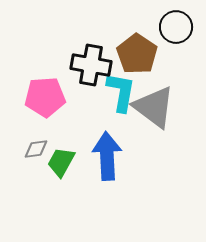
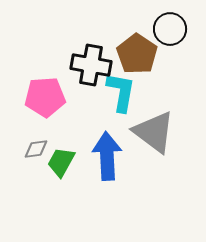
black circle: moved 6 px left, 2 px down
gray triangle: moved 25 px down
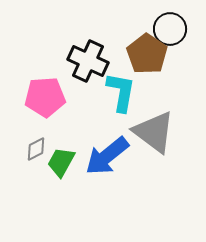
brown pentagon: moved 10 px right
black cross: moved 3 px left, 4 px up; rotated 15 degrees clockwise
gray diamond: rotated 20 degrees counterclockwise
blue arrow: rotated 126 degrees counterclockwise
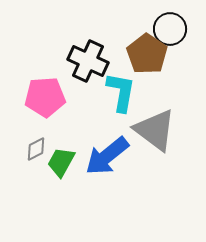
gray triangle: moved 1 px right, 2 px up
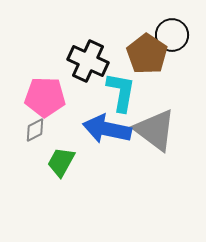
black circle: moved 2 px right, 6 px down
pink pentagon: rotated 6 degrees clockwise
gray diamond: moved 1 px left, 19 px up
blue arrow: moved 27 px up; rotated 51 degrees clockwise
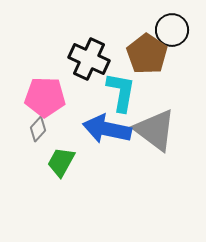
black circle: moved 5 px up
black cross: moved 1 px right, 2 px up
gray diamond: moved 3 px right, 1 px up; rotated 20 degrees counterclockwise
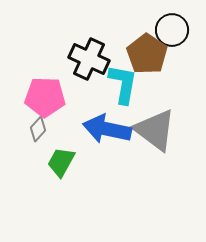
cyan L-shape: moved 2 px right, 8 px up
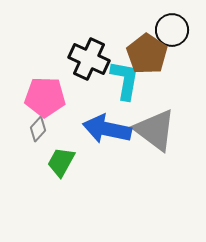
cyan L-shape: moved 2 px right, 4 px up
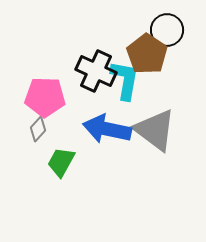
black circle: moved 5 px left
black cross: moved 7 px right, 12 px down
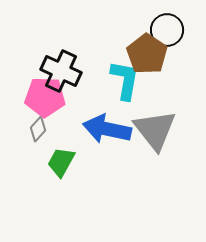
black cross: moved 35 px left
gray triangle: rotated 15 degrees clockwise
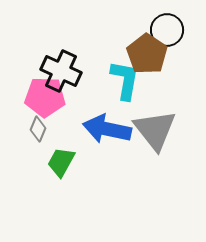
gray diamond: rotated 20 degrees counterclockwise
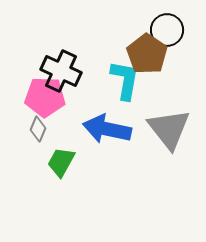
gray triangle: moved 14 px right, 1 px up
